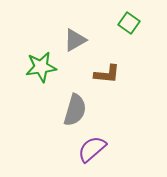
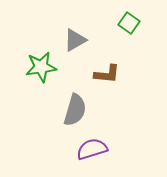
purple semicircle: rotated 24 degrees clockwise
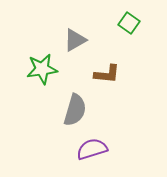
green star: moved 1 px right, 2 px down
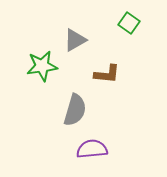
green star: moved 3 px up
purple semicircle: rotated 12 degrees clockwise
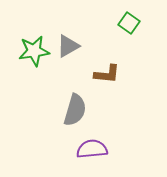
gray triangle: moved 7 px left, 6 px down
green star: moved 8 px left, 15 px up
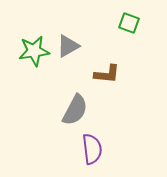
green square: rotated 15 degrees counterclockwise
gray semicircle: rotated 12 degrees clockwise
purple semicircle: rotated 88 degrees clockwise
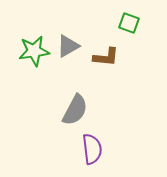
brown L-shape: moved 1 px left, 17 px up
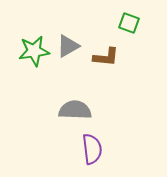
gray semicircle: rotated 116 degrees counterclockwise
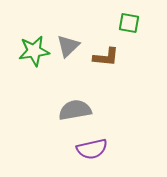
green square: rotated 10 degrees counterclockwise
gray triangle: rotated 15 degrees counterclockwise
gray semicircle: rotated 12 degrees counterclockwise
purple semicircle: rotated 84 degrees clockwise
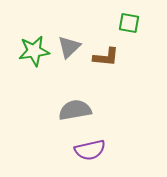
gray triangle: moved 1 px right, 1 px down
purple semicircle: moved 2 px left, 1 px down
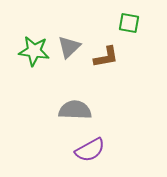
green star: rotated 16 degrees clockwise
brown L-shape: rotated 16 degrees counterclockwise
gray semicircle: rotated 12 degrees clockwise
purple semicircle: rotated 16 degrees counterclockwise
